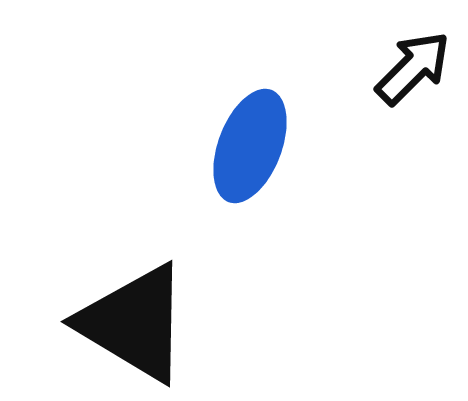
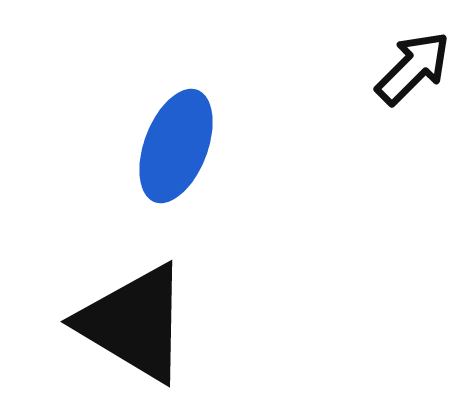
blue ellipse: moved 74 px left
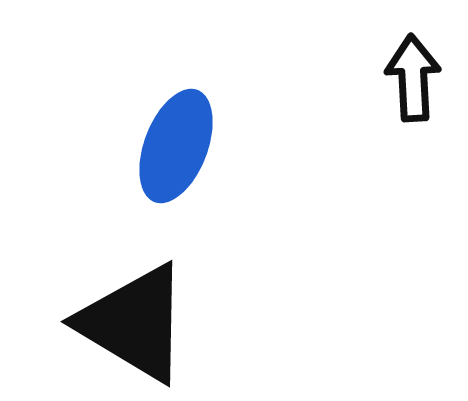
black arrow: moved 10 px down; rotated 48 degrees counterclockwise
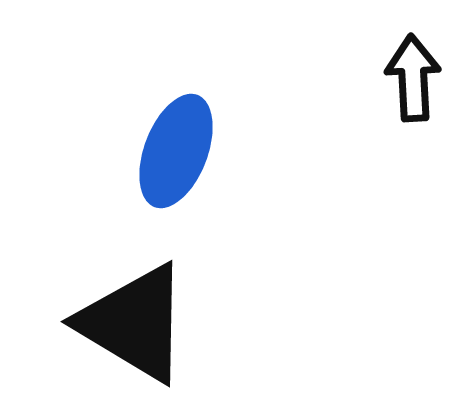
blue ellipse: moved 5 px down
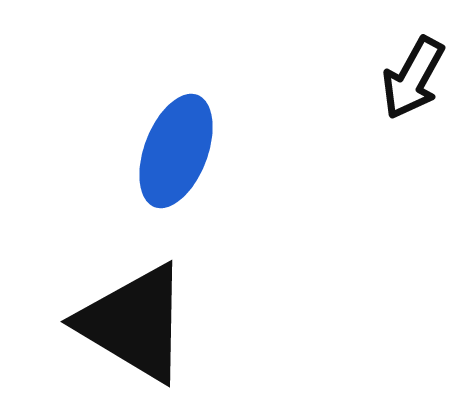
black arrow: rotated 148 degrees counterclockwise
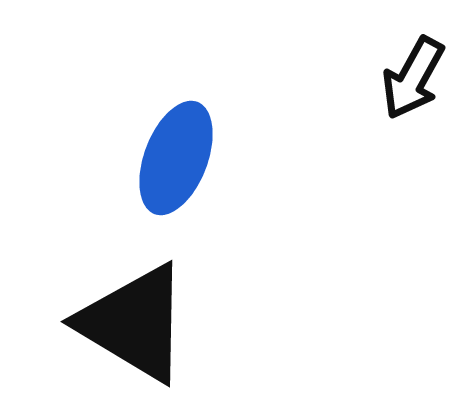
blue ellipse: moved 7 px down
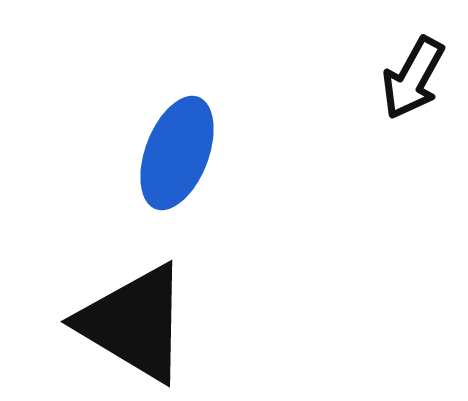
blue ellipse: moved 1 px right, 5 px up
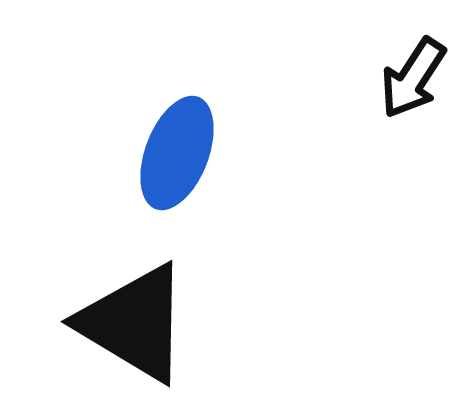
black arrow: rotated 4 degrees clockwise
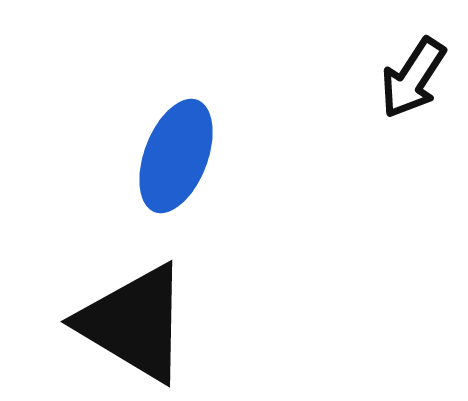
blue ellipse: moved 1 px left, 3 px down
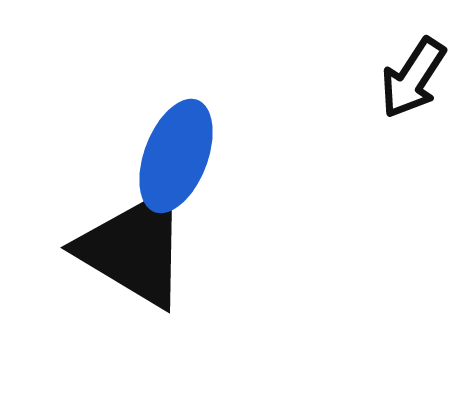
black triangle: moved 74 px up
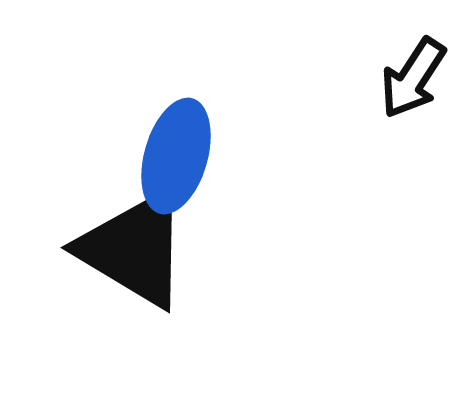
blue ellipse: rotated 5 degrees counterclockwise
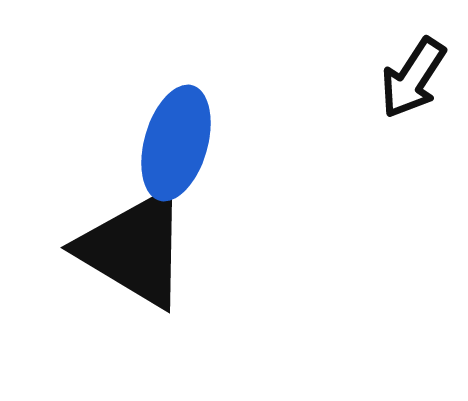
blue ellipse: moved 13 px up
